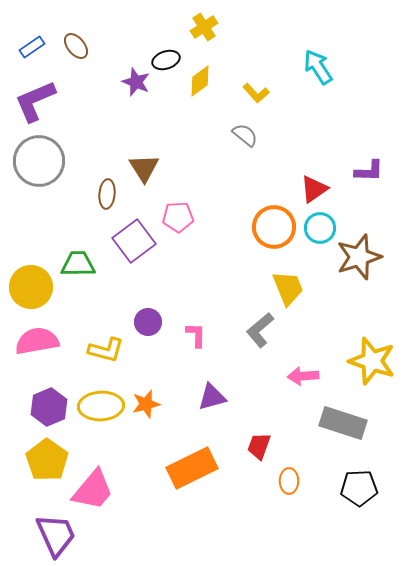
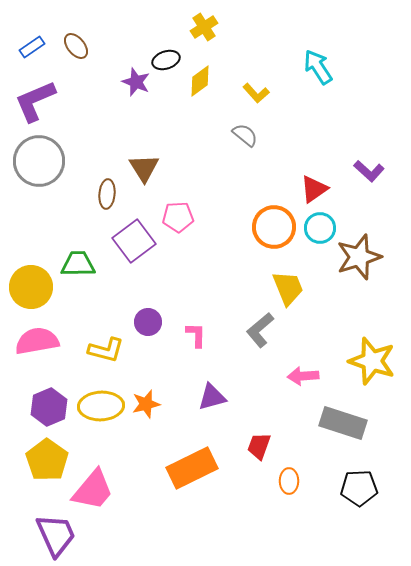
purple L-shape at (369, 171): rotated 40 degrees clockwise
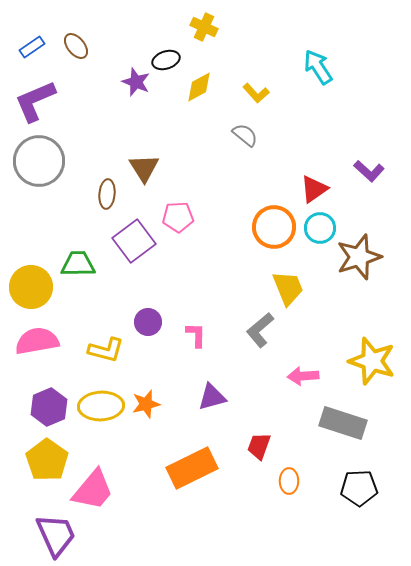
yellow cross at (204, 27): rotated 32 degrees counterclockwise
yellow diamond at (200, 81): moved 1 px left, 6 px down; rotated 8 degrees clockwise
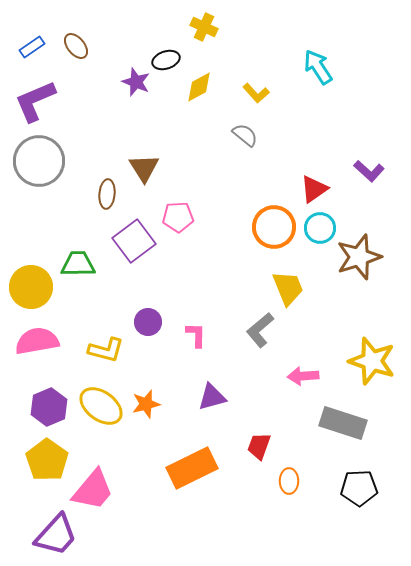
yellow ellipse at (101, 406): rotated 39 degrees clockwise
purple trapezoid at (56, 535): rotated 66 degrees clockwise
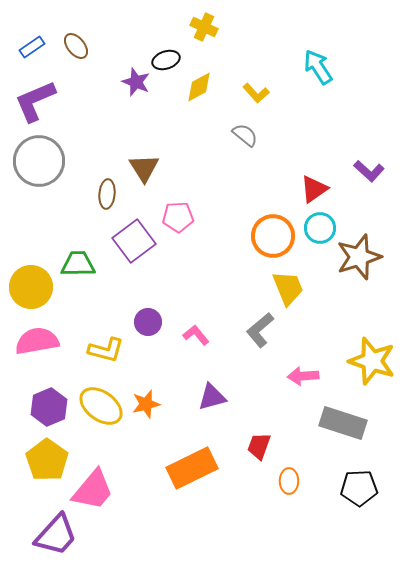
orange circle at (274, 227): moved 1 px left, 9 px down
pink L-shape at (196, 335): rotated 40 degrees counterclockwise
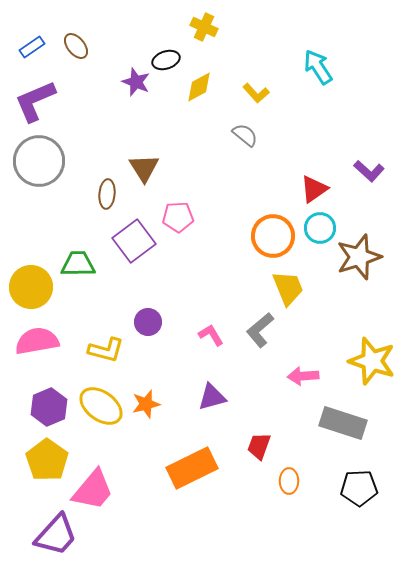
pink L-shape at (196, 335): moved 15 px right; rotated 8 degrees clockwise
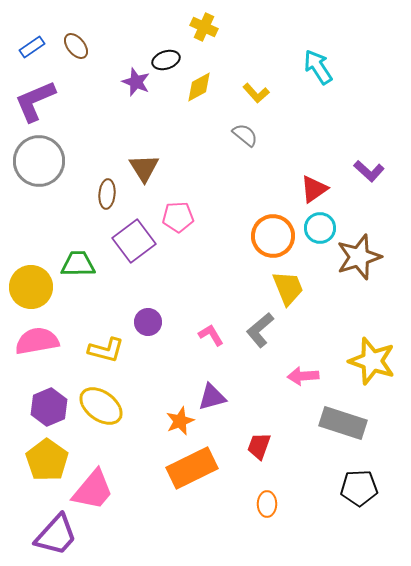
orange star at (146, 404): moved 34 px right, 17 px down; rotated 8 degrees counterclockwise
orange ellipse at (289, 481): moved 22 px left, 23 px down
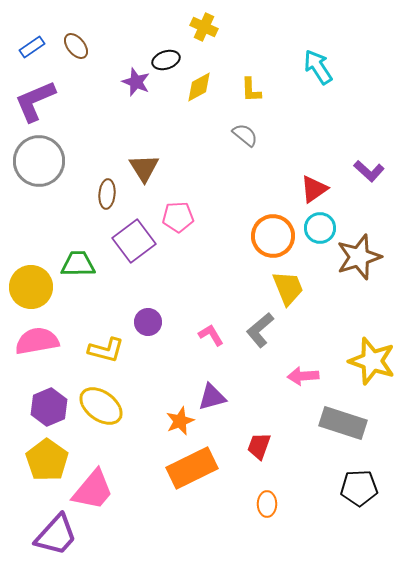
yellow L-shape at (256, 93): moved 5 px left, 3 px up; rotated 40 degrees clockwise
